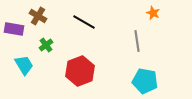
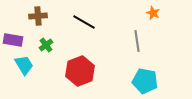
brown cross: rotated 36 degrees counterclockwise
purple rectangle: moved 1 px left, 11 px down
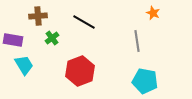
green cross: moved 6 px right, 7 px up
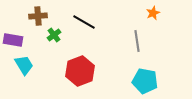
orange star: rotated 24 degrees clockwise
green cross: moved 2 px right, 3 px up
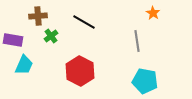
orange star: rotated 16 degrees counterclockwise
green cross: moved 3 px left, 1 px down
cyan trapezoid: rotated 55 degrees clockwise
red hexagon: rotated 12 degrees counterclockwise
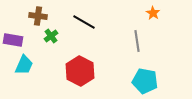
brown cross: rotated 12 degrees clockwise
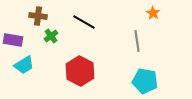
cyan trapezoid: rotated 35 degrees clockwise
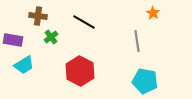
green cross: moved 1 px down
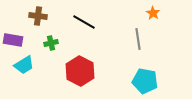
green cross: moved 6 px down; rotated 24 degrees clockwise
gray line: moved 1 px right, 2 px up
